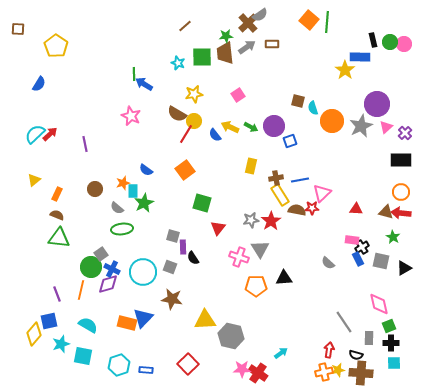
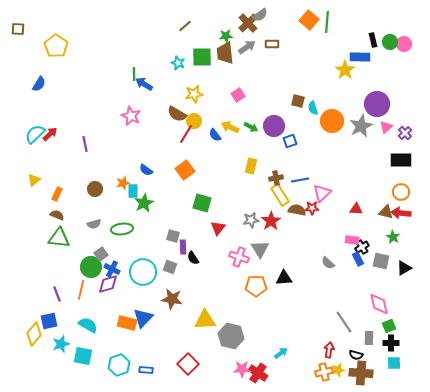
gray semicircle at (117, 208): moved 23 px left, 16 px down; rotated 56 degrees counterclockwise
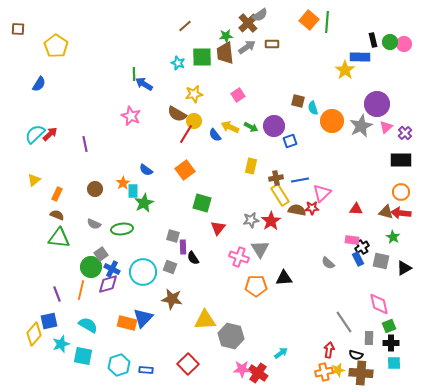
orange star at (123, 183): rotated 16 degrees counterclockwise
gray semicircle at (94, 224): rotated 40 degrees clockwise
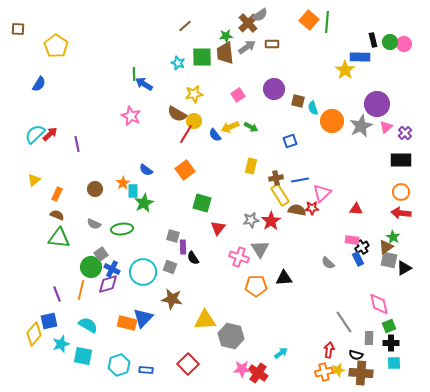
purple circle at (274, 126): moved 37 px up
yellow arrow at (230, 127): rotated 48 degrees counterclockwise
purple line at (85, 144): moved 8 px left
brown triangle at (386, 212): moved 35 px down; rotated 49 degrees counterclockwise
gray square at (381, 261): moved 8 px right, 1 px up
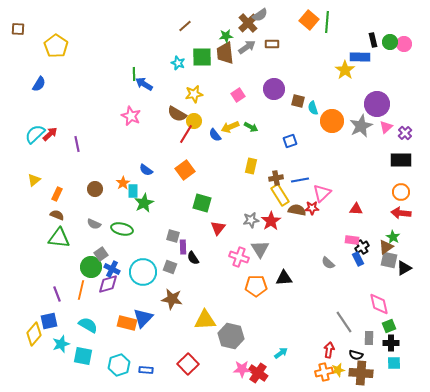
green ellipse at (122, 229): rotated 20 degrees clockwise
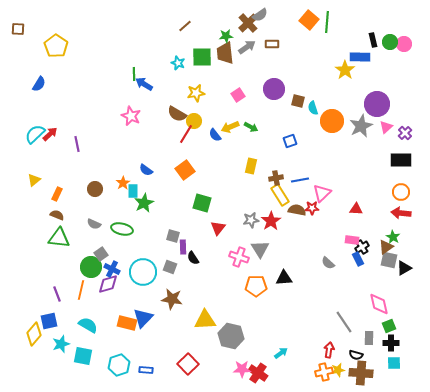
yellow star at (194, 94): moved 2 px right, 1 px up
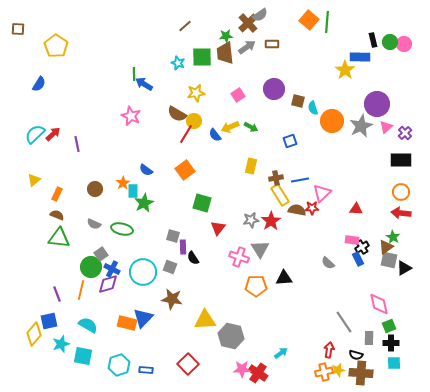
red arrow at (50, 134): moved 3 px right
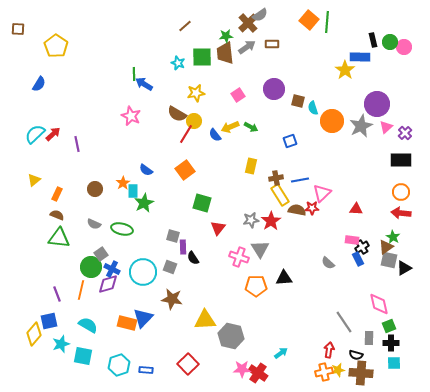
pink circle at (404, 44): moved 3 px down
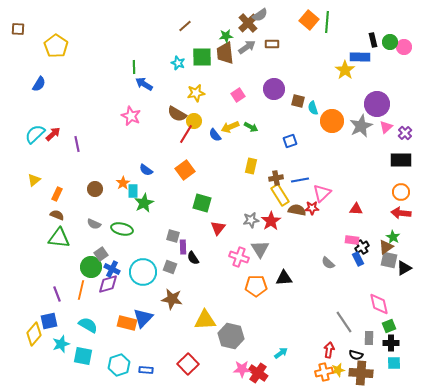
green line at (134, 74): moved 7 px up
